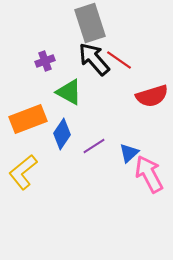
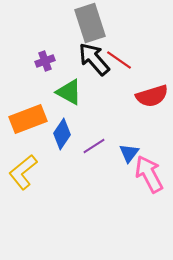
blue triangle: rotated 10 degrees counterclockwise
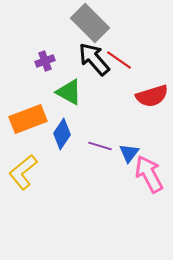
gray rectangle: rotated 27 degrees counterclockwise
purple line: moved 6 px right; rotated 50 degrees clockwise
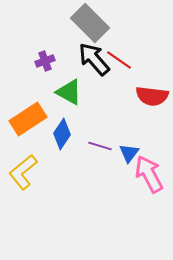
red semicircle: rotated 24 degrees clockwise
orange rectangle: rotated 12 degrees counterclockwise
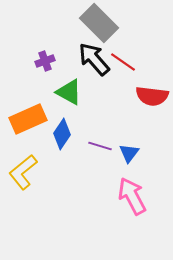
gray rectangle: moved 9 px right
red line: moved 4 px right, 2 px down
orange rectangle: rotated 9 degrees clockwise
pink arrow: moved 17 px left, 22 px down
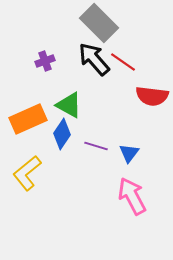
green triangle: moved 13 px down
purple line: moved 4 px left
yellow L-shape: moved 4 px right, 1 px down
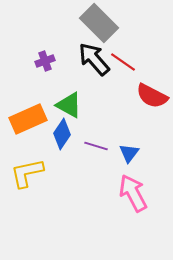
red semicircle: rotated 20 degrees clockwise
yellow L-shape: rotated 27 degrees clockwise
pink arrow: moved 1 px right, 3 px up
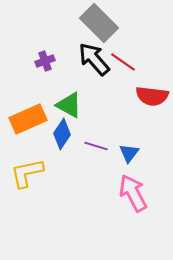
red semicircle: rotated 20 degrees counterclockwise
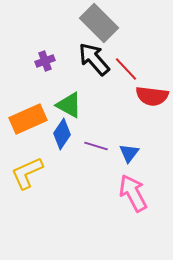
red line: moved 3 px right, 7 px down; rotated 12 degrees clockwise
yellow L-shape: rotated 12 degrees counterclockwise
